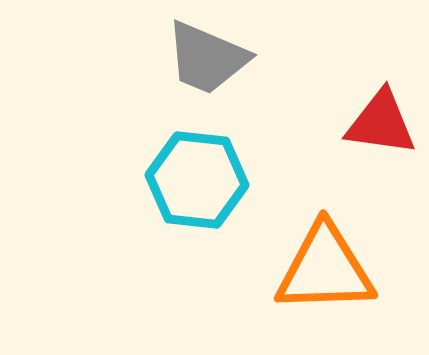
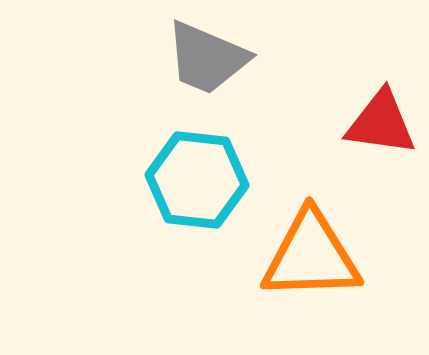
orange triangle: moved 14 px left, 13 px up
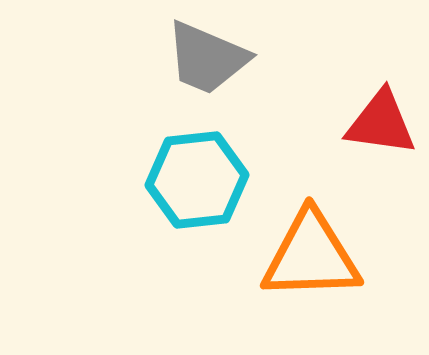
cyan hexagon: rotated 12 degrees counterclockwise
